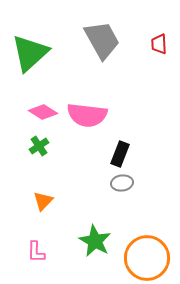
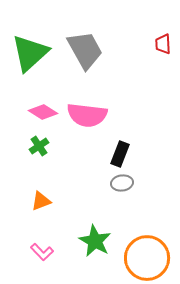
gray trapezoid: moved 17 px left, 10 px down
red trapezoid: moved 4 px right
orange triangle: moved 2 px left; rotated 25 degrees clockwise
pink L-shape: moved 6 px right; rotated 45 degrees counterclockwise
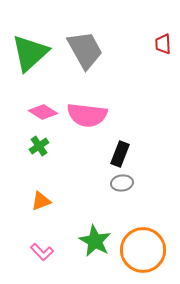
orange circle: moved 4 px left, 8 px up
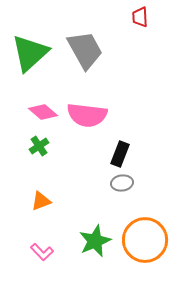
red trapezoid: moved 23 px left, 27 px up
pink diamond: rotated 8 degrees clockwise
green star: rotated 20 degrees clockwise
orange circle: moved 2 px right, 10 px up
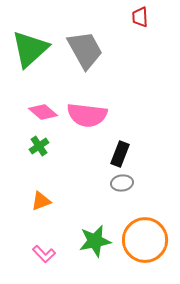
green triangle: moved 4 px up
green star: rotated 12 degrees clockwise
pink L-shape: moved 2 px right, 2 px down
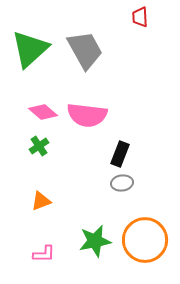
pink L-shape: rotated 45 degrees counterclockwise
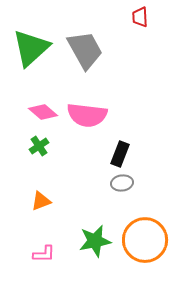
green triangle: moved 1 px right, 1 px up
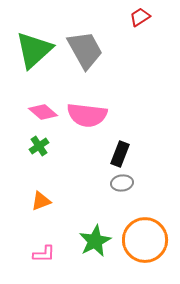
red trapezoid: rotated 60 degrees clockwise
green triangle: moved 3 px right, 2 px down
green star: rotated 16 degrees counterclockwise
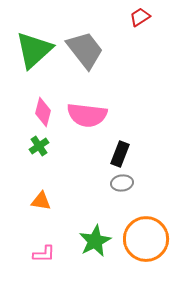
gray trapezoid: rotated 9 degrees counterclockwise
pink diamond: rotated 64 degrees clockwise
orange triangle: rotated 30 degrees clockwise
orange circle: moved 1 px right, 1 px up
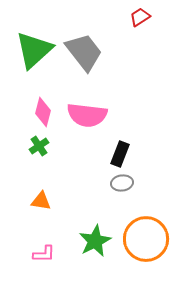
gray trapezoid: moved 1 px left, 2 px down
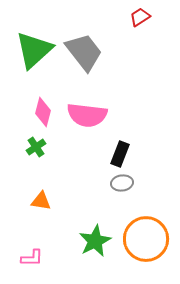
green cross: moved 3 px left, 1 px down
pink L-shape: moved 12 px left, 4 px down
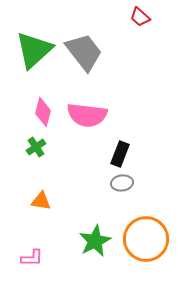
red trapezoid: rotated 105 degrees counterclockwise
